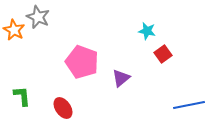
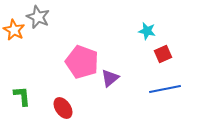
red square: rotated 12 degrees clockwise
purple triangle: moved 11 px left
blue line: moved 24 px left, 16 px up
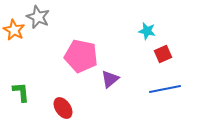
pink pentagon: moved 1 px left, 6 px up; rotated 8 degrees counterclockwise
purple triangle: moved 1 px down
green L-shape: moved 1 px left, 4 px up
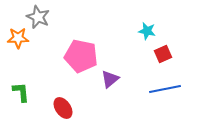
orange star: moved 4 px right, 8 px down; rotated 30 degrees counterclockwise
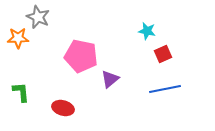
red ellipse: rotated 40 degrees counterclockwise
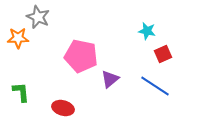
blue line: moved 10 px left, 3 px up; rotated 44 degrees clockwise
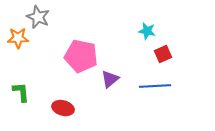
blue line: rotated 36 degrees counterclockwise
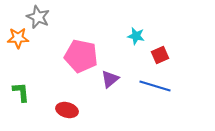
cyan star: moved 11 px left, 5 px down
red square: moved 3 px left, 1 px down
blue line: rotated 20 degrees clockwise
red ellipse: moved 4 px right, 2 px down
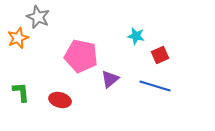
orange star: rotated 20 degrees counterclockwise
red ellipse: moved 7 px left, 10 px up
